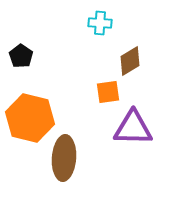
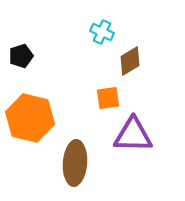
cyan cross: moved 2 px right, 9 px down; rotated 20 degrees clockwise
black pentagon: rotated 20 degrees clockwise
orange square: moved 6 px down
purple triangle: moved 7 px down
brown ellipse: moved 11 px right, 5 px down
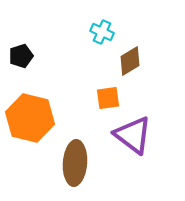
purple triangle: rotated 36 degrees clockwise
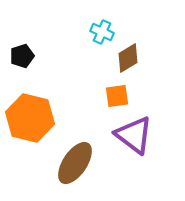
black pentagon: moved 1 px right
brown diamond: moved 2 px left, 3 px up
orange square: moved 9 px right, 2 px up
purple triangle: moved 1 px right
brown ellipse: rotated 30 degrees clockwise
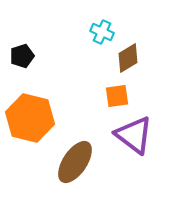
brown ellipse: moved 1 px up
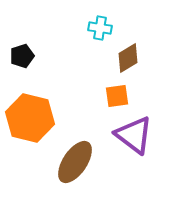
cyan cross: moved 2 px left, 4 px up; rotated 15 degrees counterclockwise
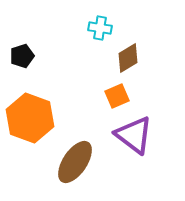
orange square: rotated 15 degrees counterclockwise
orange hexagon: rotated 6 degrees clockwise
